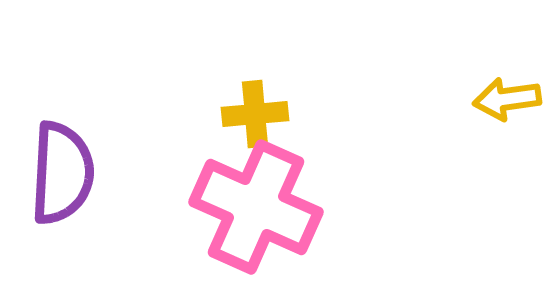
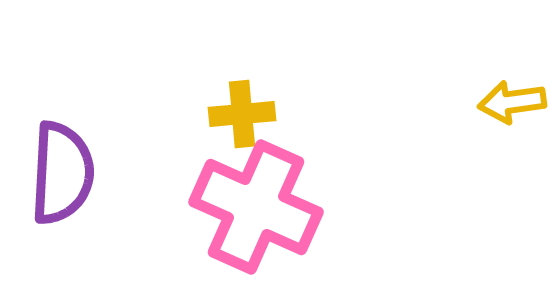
yellow arrow: moved 5 px right, 3 px down
yellow cross: moved 13 px left
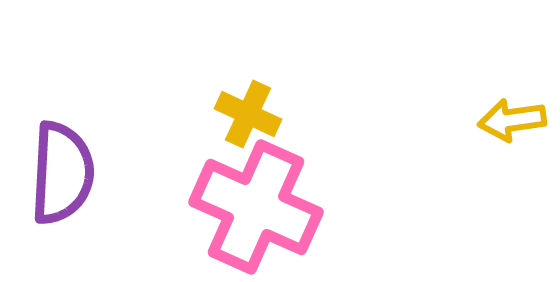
yellow arrow: moved 18 px down
yellow cross: moved 6 px right; rotated 30 degrees clockwise
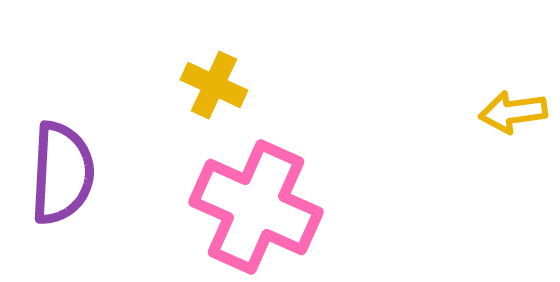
yellow cross: moved 34 px left, 29 px up
yellow arrow: moved 1 px right, 8 px up
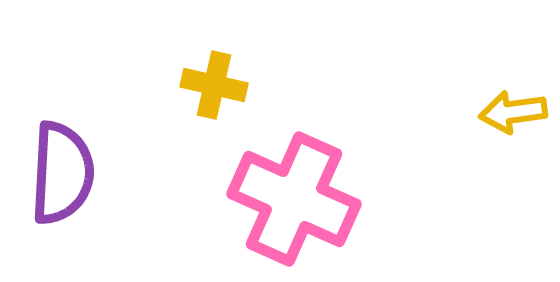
yellow cross: rotated 12 degrees counterclockwise
pink cross: moved 38 px right, 8 px up
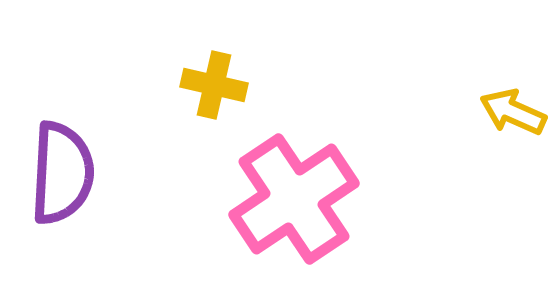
yellow arrow: rotated 32 degrees clockwise
pink cross: rotated 32 degrees clockwise
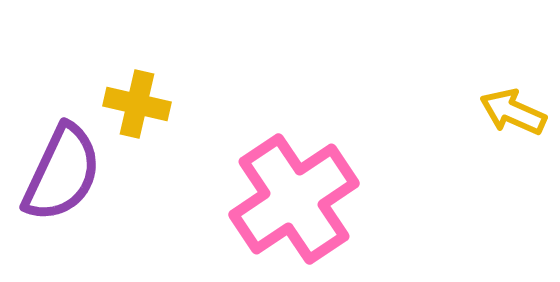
yellow cross: moved 77 px left, 19 px down
purple semicircle: rotated 22 degrees clockwise
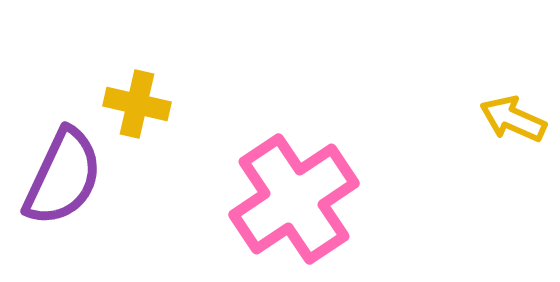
yellow arrow: moved 7 px down
purple semicircle: moved 1 px right, 4 px down
